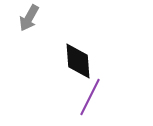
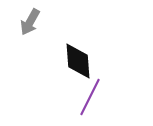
gray arrow: moved 1 px right, 4 px down
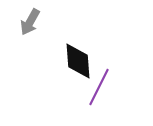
purple line: moved 9 px right, 10 px up
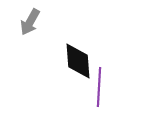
purple line: rotated 24 degrees counterclockwise
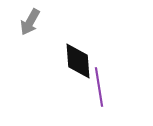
purple line: rotated 12 degrees counterclockwise
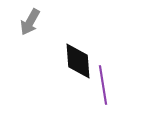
purple line: moved 4 px right, 2 px up
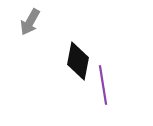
black diamond: rotated 15 degrees clockwise
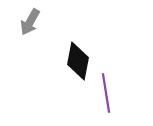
purple line: moved 3 px right, 8 px down
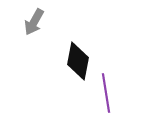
gray arrow: moved 4 px right
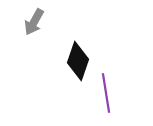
black diamond: rotated 9 degrees clockwise
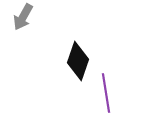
gray arrow: moved 11 px left, 5 px up
